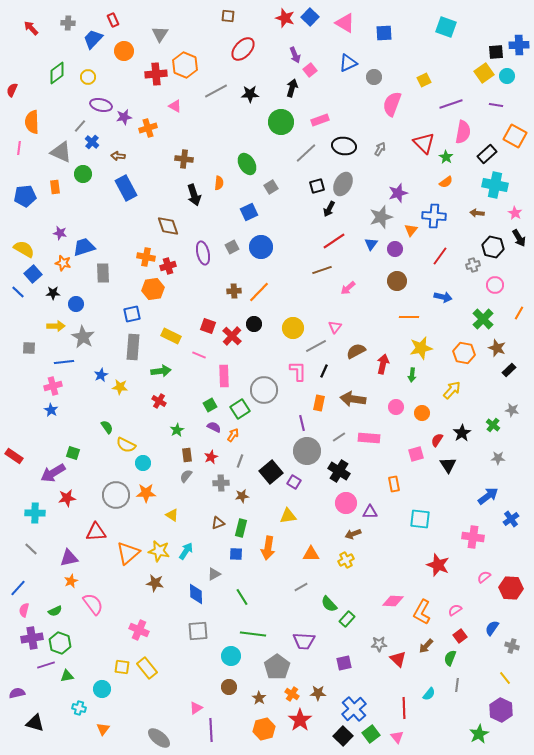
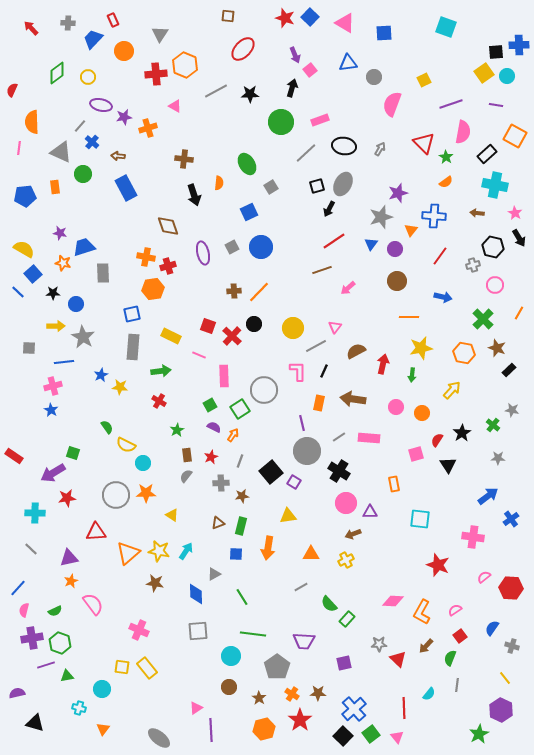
blue triangle at (348, 63): rotated 18 degrees clockwise
green rectangle at (241, 528): moved 2 px up
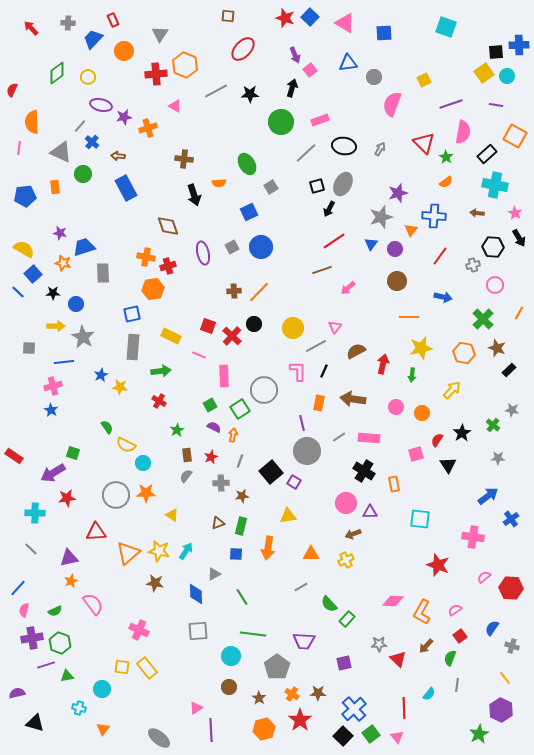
orange semicircle at (219, 183): rotated 80 degrees clockwise
black hexagon at (493, 247): rotated 10 degrees counterclockwise
orange arrow at (233, 435): rotated 24 degrees counterclockwise
black cross at (339, 471): moved 25 px right
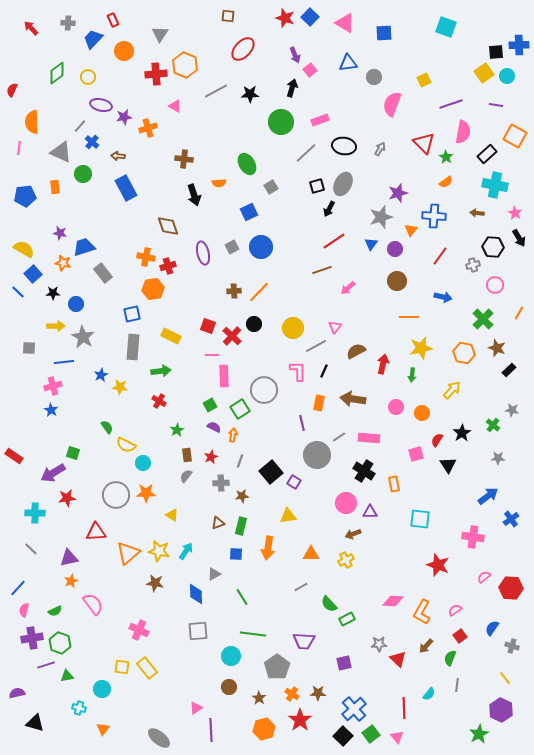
gray rectangle at (103, 273): rotated 36 degrees counterclockwise
pink line at (199, 355): moved 13 px right; rotated 24 degrees counterclockwise
gray circle at (307, 451): moved 10 px right, 4 px down
green rectangle at (347, 619): rotated 21 degrees clockwise
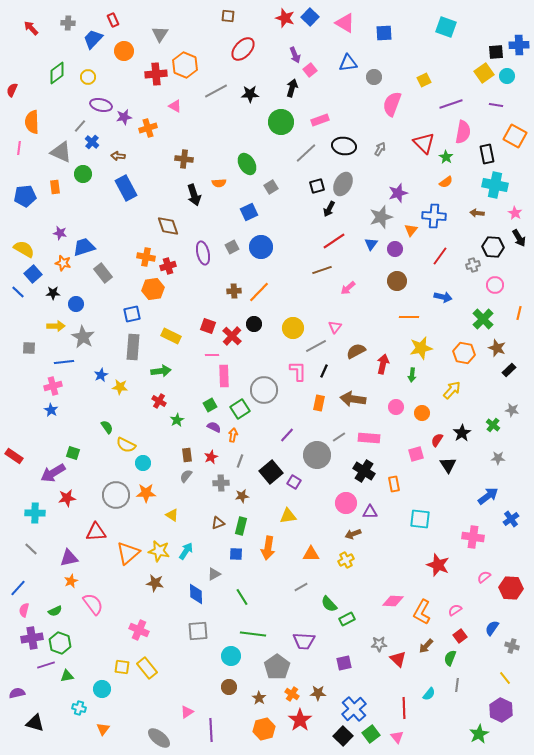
black rectangle at (487, 154): rotated 60 degrees counterclockwise
orange line at (519, 313): rotated 16 degrees counterclockwise
purple line at (302, 423): moved 15 px left, 12 px down; rotated 56 degrees clockwise
green star at (177, 430): moved 10 px up
pink triangle at (196, 708): moved 9 px left, 4 px down
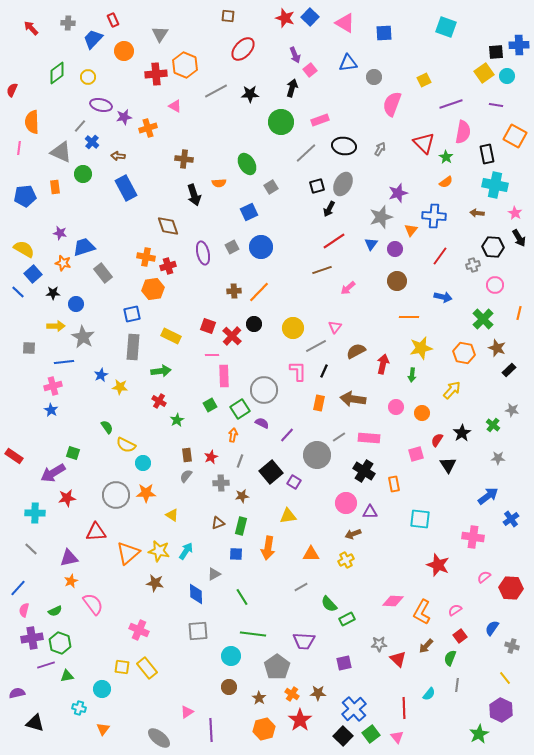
purple semicircle at (214, 427): moved 48 px right, 4 px up
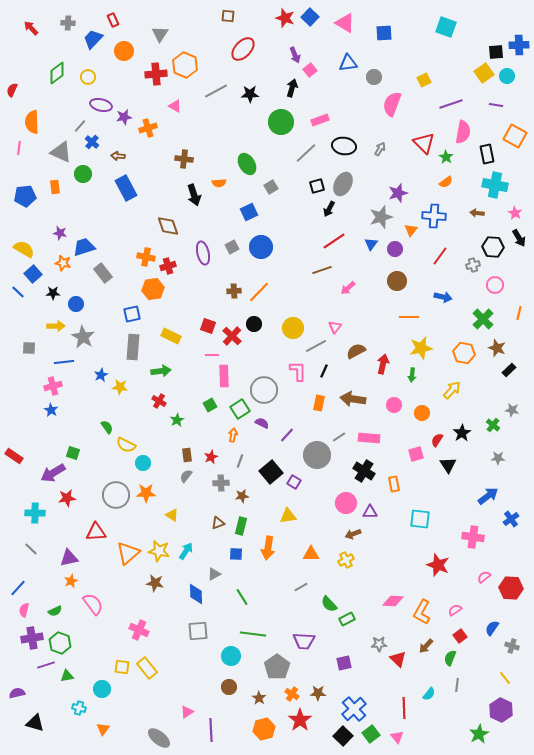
pink circle at (396, 407): moved 2 px left, 2 px up
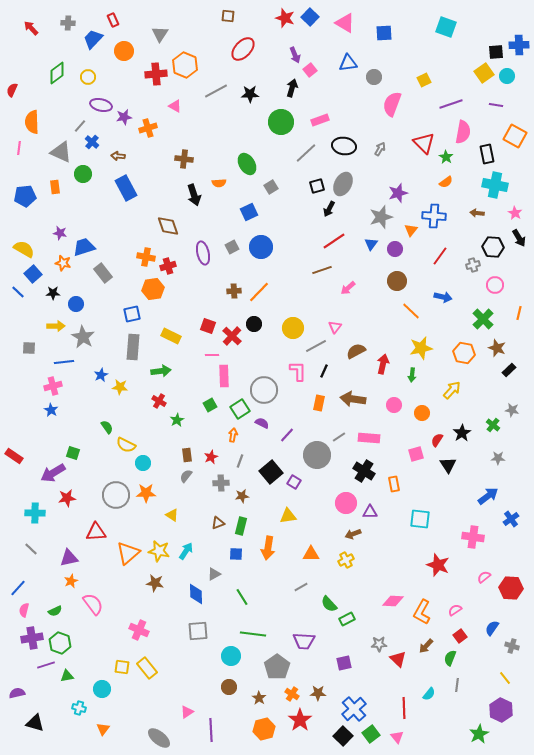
orange line at (409, 317): moved 2 px right, 6 px up; rotated 42 degrees clockwise
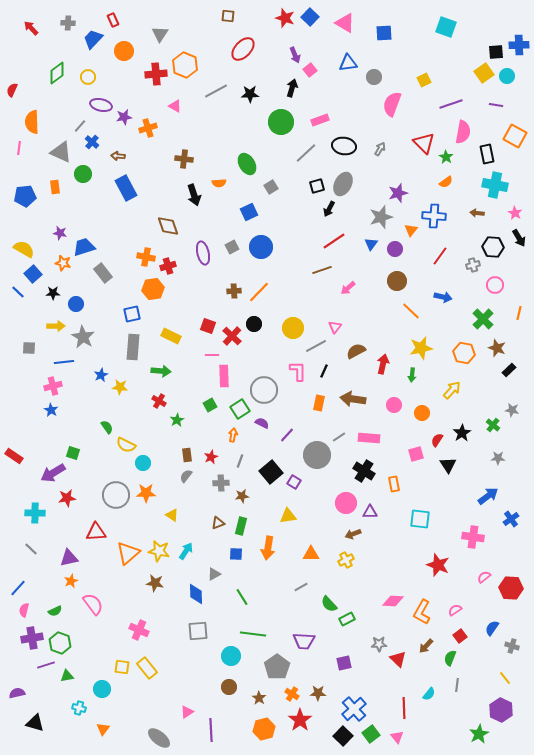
green arrow at (161, 371): rotated 12 degrees clockwise
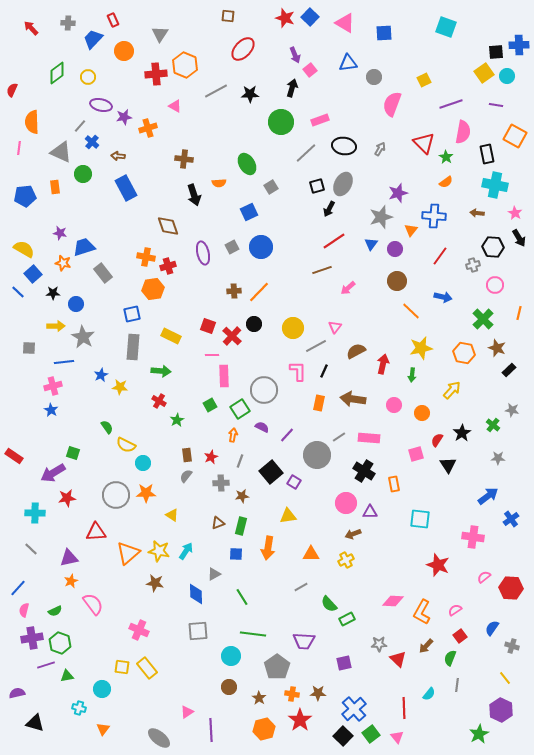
purple semicircle at (262, 423): moved 4 px down
orange cross at (292, 694): rotated 24 degrees counterclockwise
